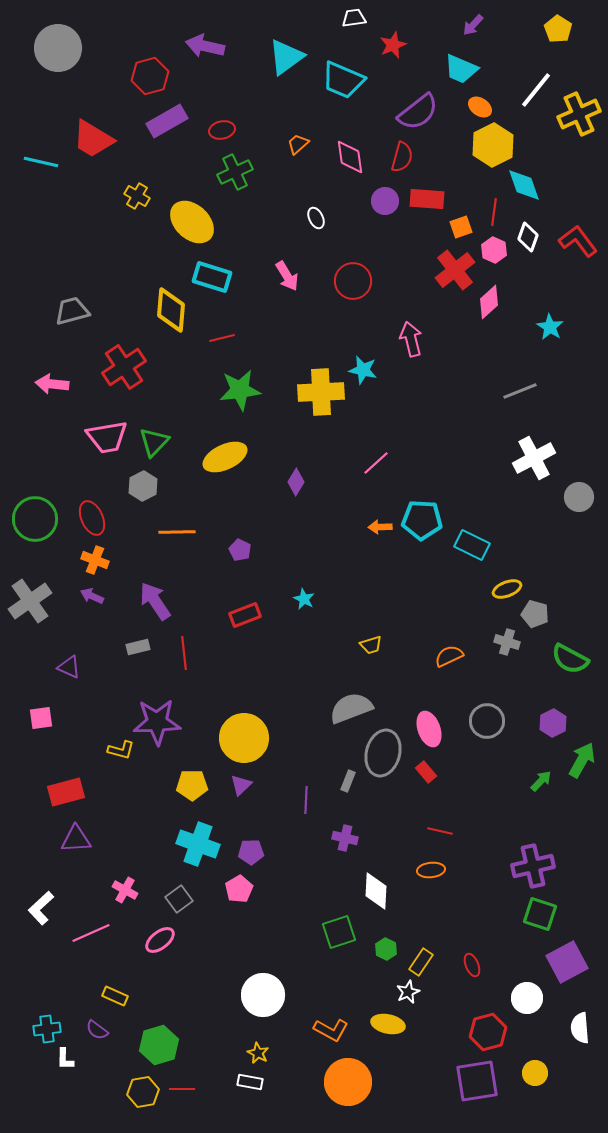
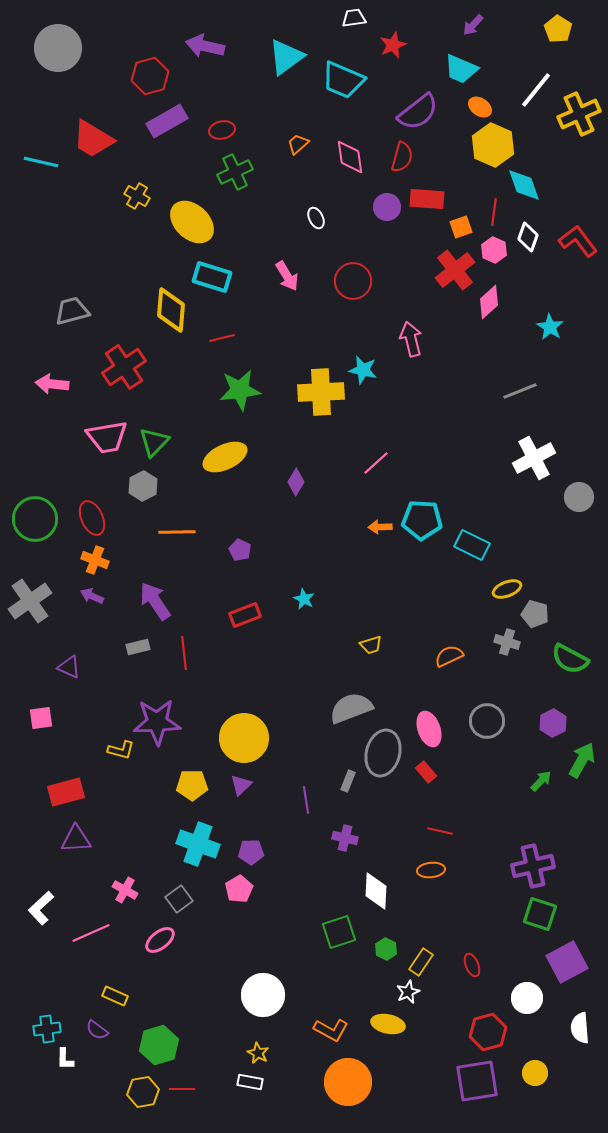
yellow hexagon at (493, 145): rotated 9 degrees counterclockwise
purple circle at (385, 201): moved 2 px right, 6 px down
purple line at (306, 800): rotated 12 degrees counterclockwise
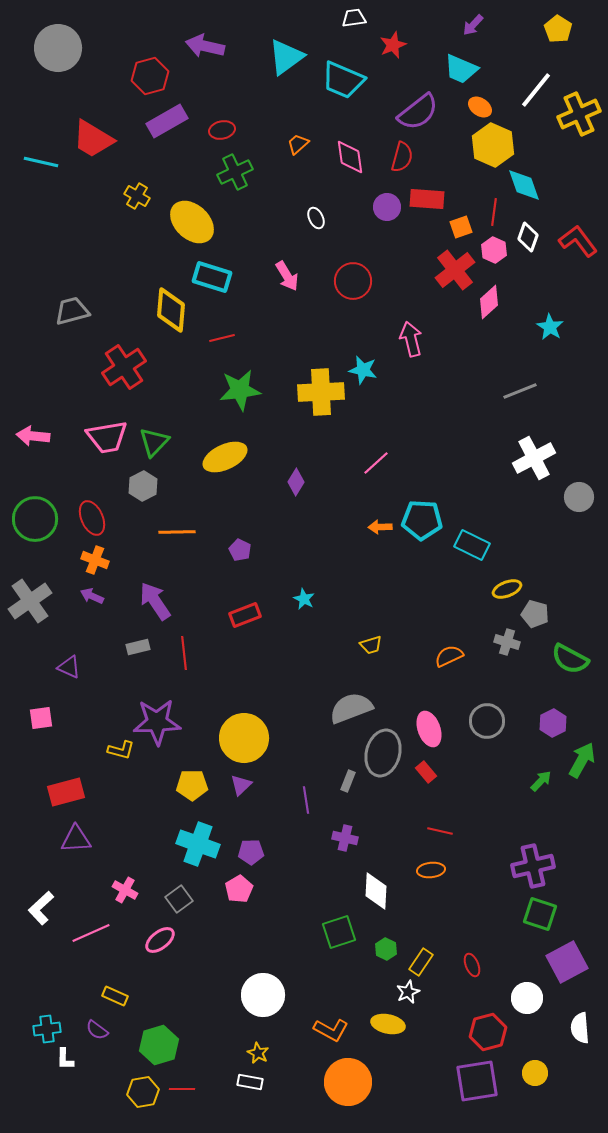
pink arrow at (52, 384): moved 19 px left, 52 px down
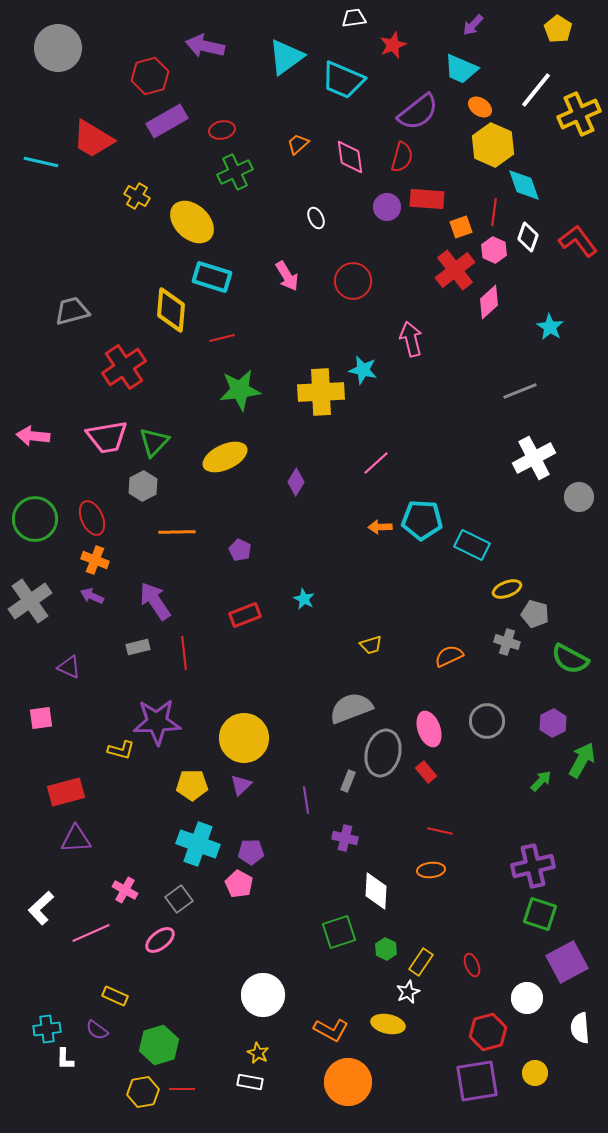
pink pentagon at (239, 889): moved 5 px up; rotated 12 degrees counterclockwise
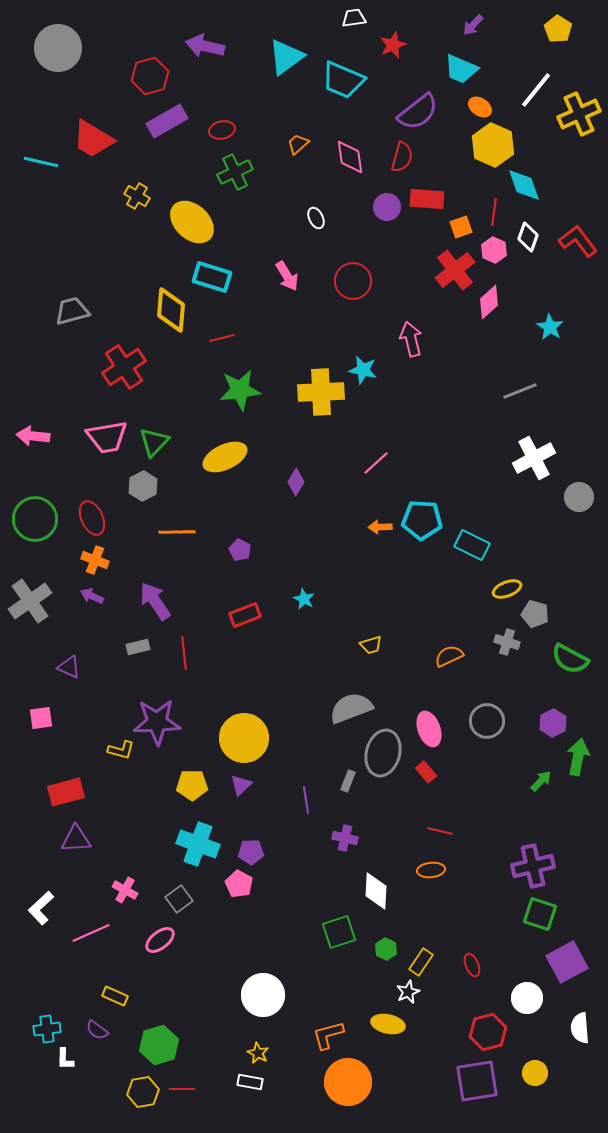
green arrow at (582, 760): moved 4 px left, 3 px up; rotated 18 degrees counterclockwise
orange L-shape at (331, 1030): moved 3 px left, 5 px down; rotated 136 degrees clockwise
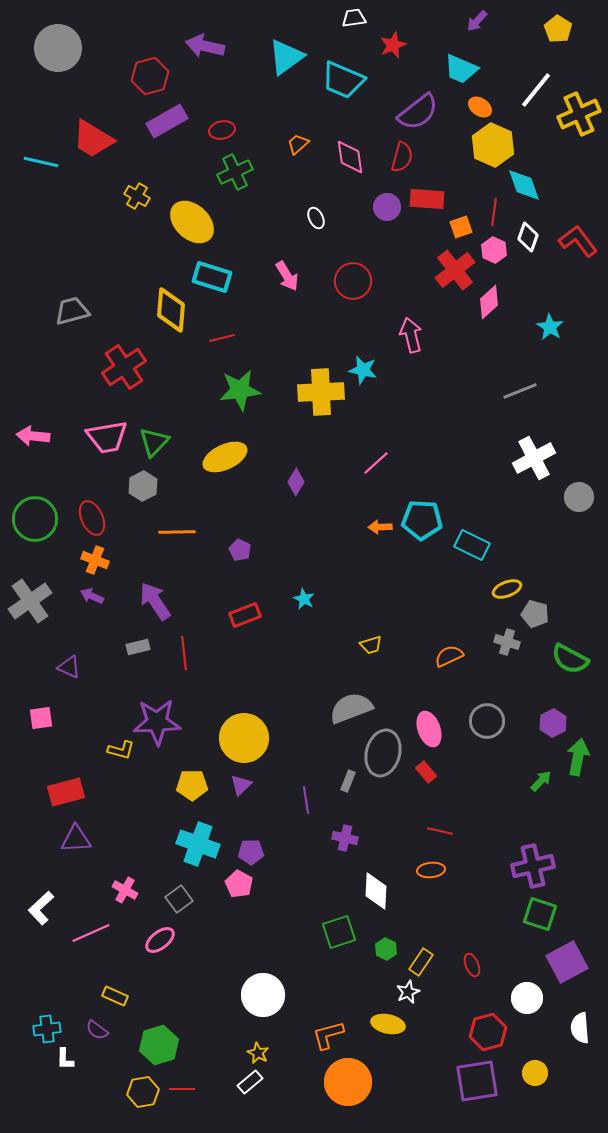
purple arrow at (473, 25): moved 4 px right, 4 px up
pink arrow at (411, 339): moved 4 px up
white rectangle at (250, 1082): rotated 50 degrees counterclockwise
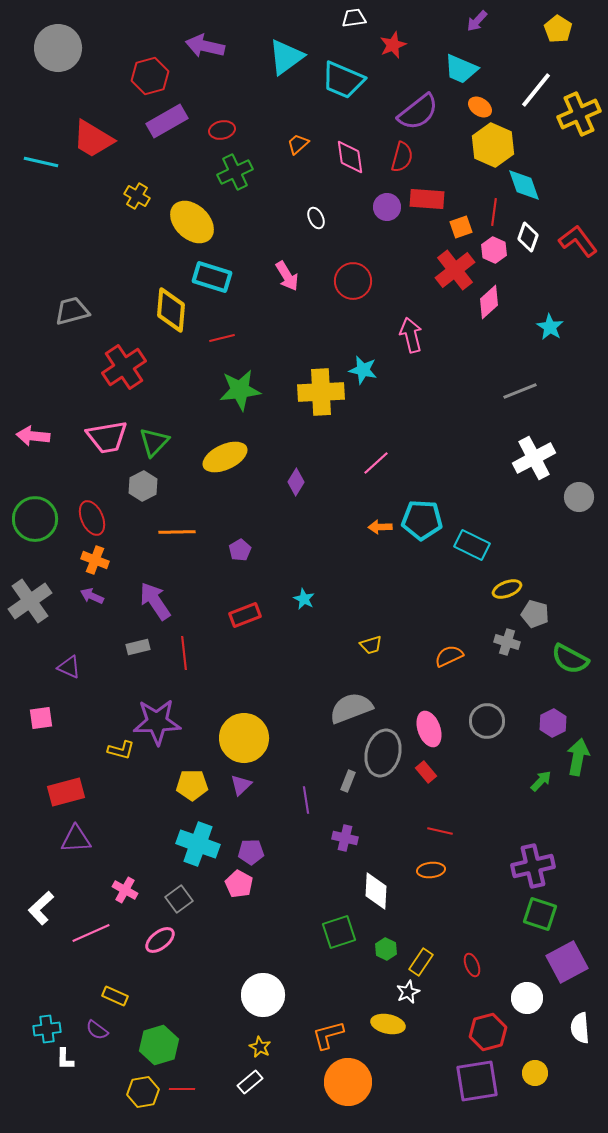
purple pentagon at (240, 550): rotated 15 degrees clockwise
yellow star at (258, 1053): moved 2 px right, 6 px up
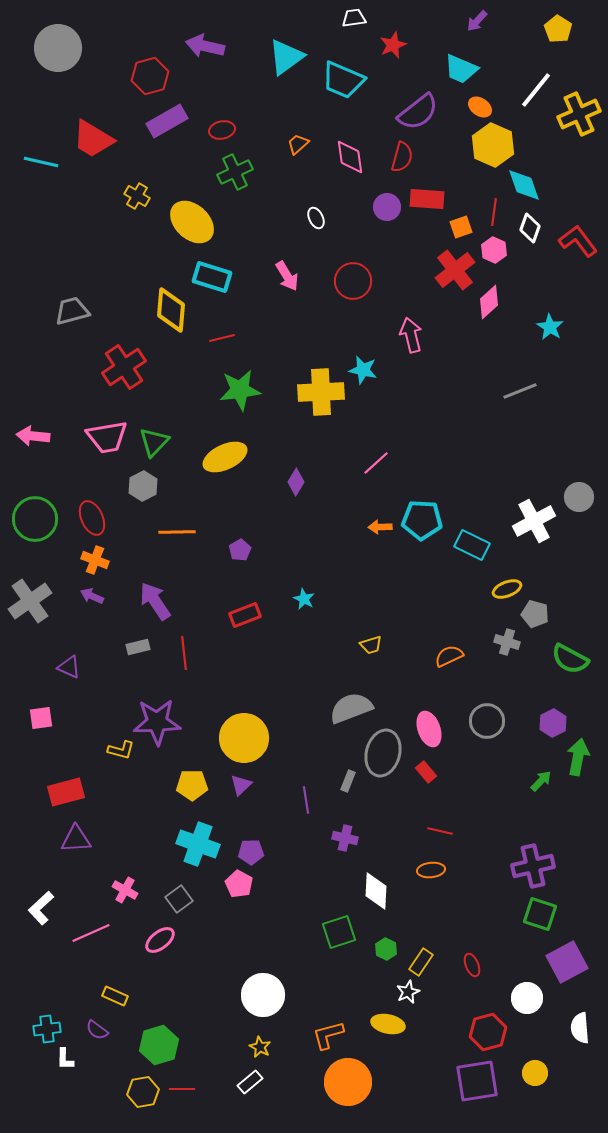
white diamond at (528, 237): moved 2 px right, 9 px up
white cross at (534, 458): moved 63 px down
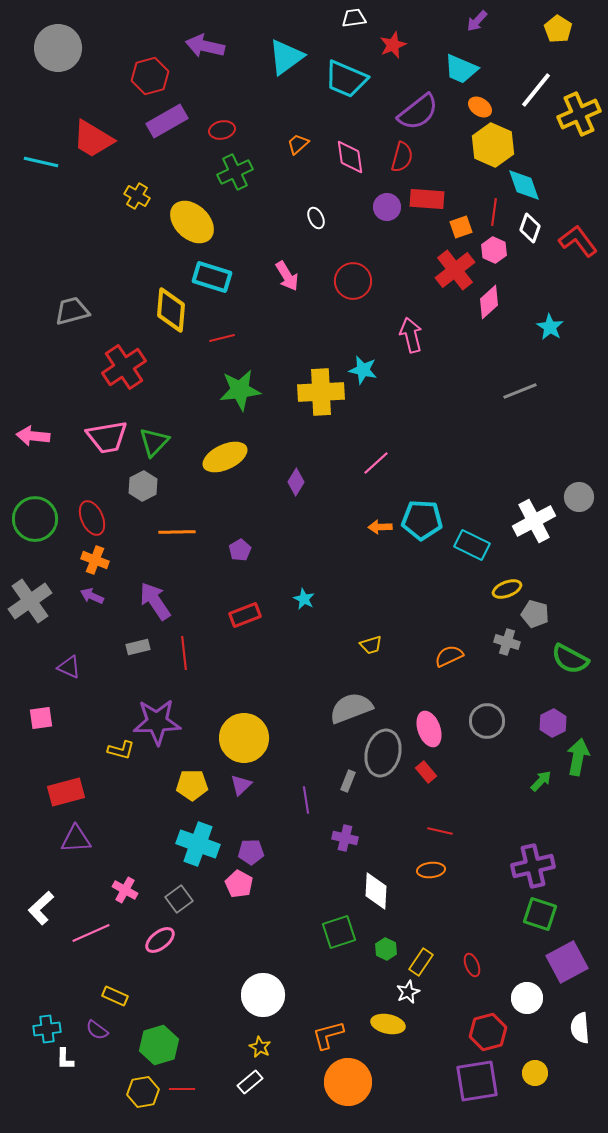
cyan trapezoid at (343, 80): moved 3 px right, 1 px up
